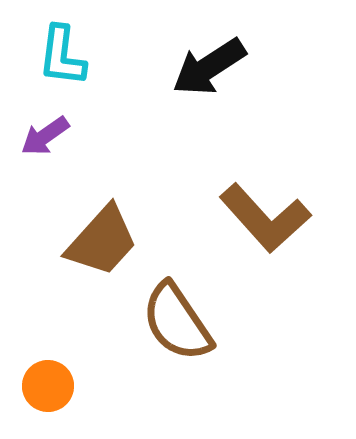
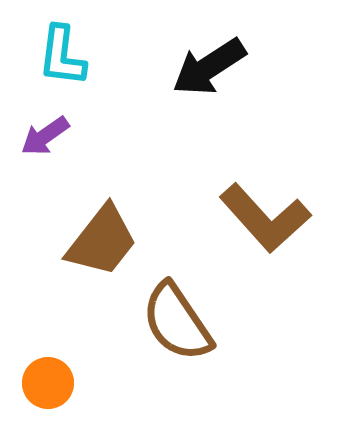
brown trapezoid: rotated 4 degrees counterclockwise
orange circle: moved 3 px up
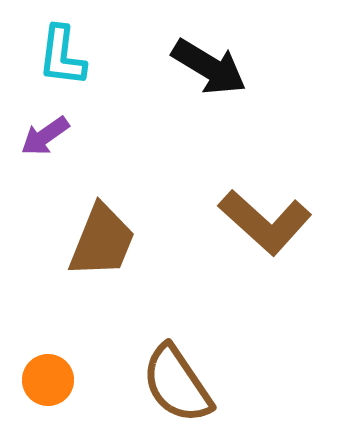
black arrow: rotated 116 degrees counterclockwise
brown L-shape: moved 4 px down; rotated 6 degrees counterclockwise
brown trapezoid: rotated 16 degrees counterclockwise
brown semicircle: moved 62 px down
orange circle: moved 3 px up
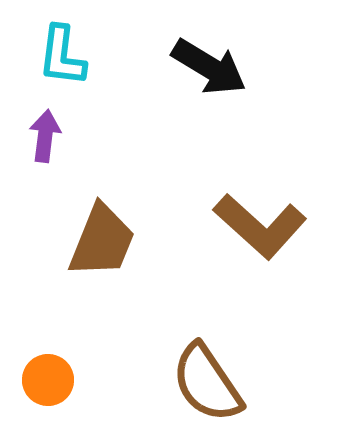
purple arrow: rotated 132 degrees clockwise
brown L-shape: moved 5 px left, 4 px down
brown semicircle: moved 30 px right, 1 px up
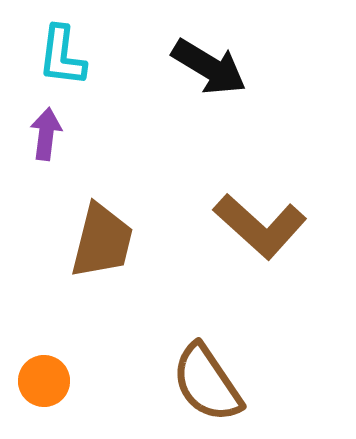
purple arrow: moved 1 px right, 2 px up
brown trapezoid: rotated 8 degrees counterclockwise
orange circle: moved 4 px left, 1 px down
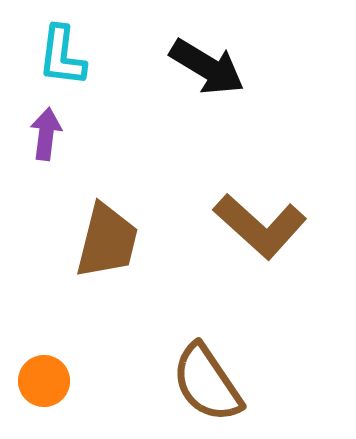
black arrow: moved 2 px left
brown trapezoid: moved 5 px right
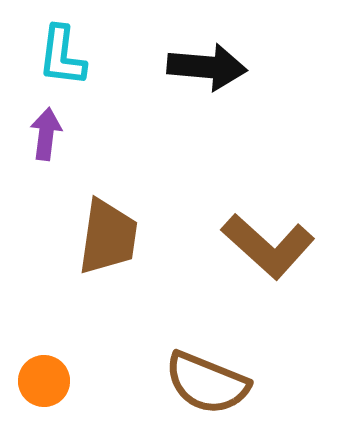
black arrow: rotated 26 degrees counterclockwise
brown L-shape: moved 8 px right, 20 px down
brown trapezoid: moved 1 px right, 4 px up; rotated 6 degrees counterclockwise
brown semicircle: rotated 34 degrees counterclockwise
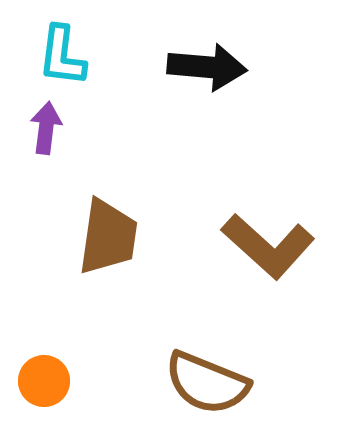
purple arrow: moved 6 px up
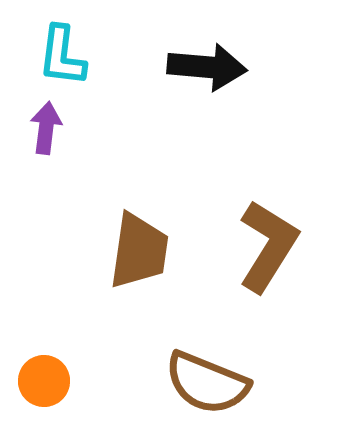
brown trapezoid: moved 31 px right, 14 px down
brown L-shape: rotated 100 degrees counterclockwise
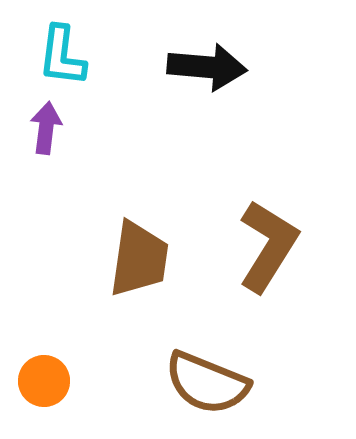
brown trapezoid: moved 8 px down
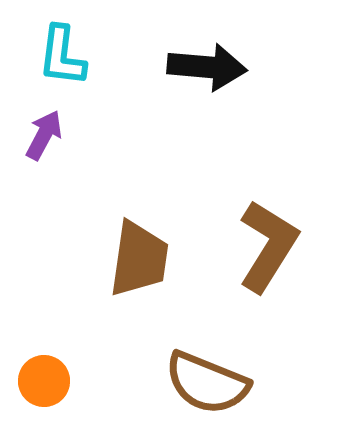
purple arrow: moved 2 px left, 7 px down; rotated 21 degrees clockwise
